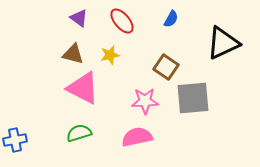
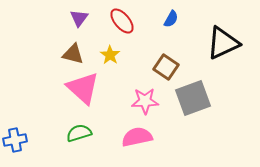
purple triangle: rotated 30 degrees clockwise
yellow star: rotated 24 degrees counterclockwise
pink triangle: rotated 15 degrees clockwise
gray square: rotated 15 degrees counterclockwise
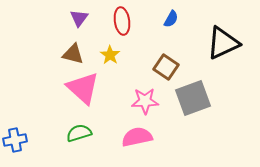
red ellipse: rotated 32 degrees clockwise
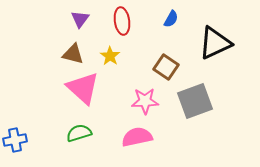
purple triangle: moved 1 px right, 1 px down
black triangle: moved 8 px left
yellow star: moved 1 px down
gray square: moved 2 px right, 3 px down
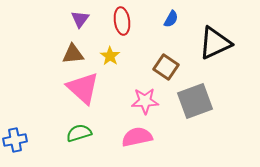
brown triangle: rotated 20 degrees counterclockwise
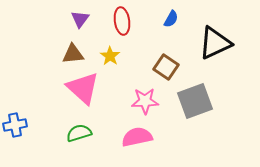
blue cross: moved 15 px up
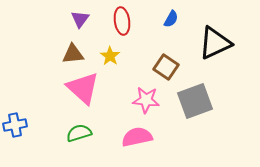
pink star: moved 1 px right, 1 px up; rotated 8 degrees clockwise
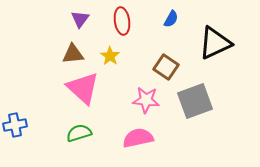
pink semicircle: moved 1 px right, 1 px down
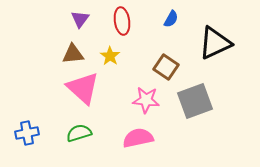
blue cross: moved 12 px right, 8 px down
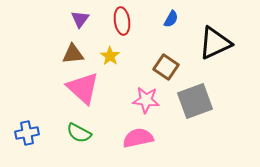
green semicircle: rotated 135 degrees counterclockwise
